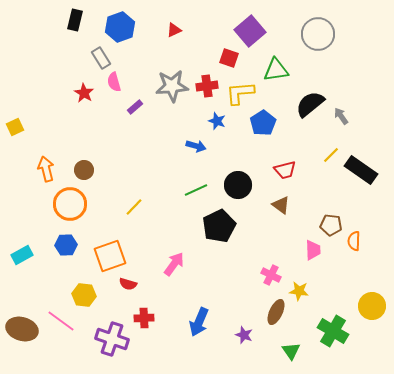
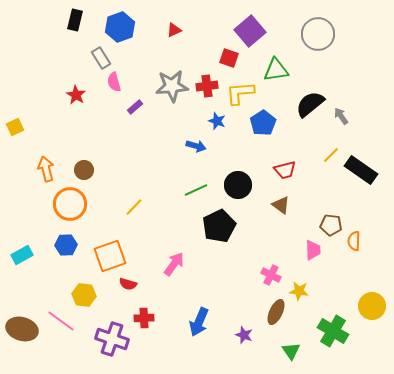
red star at (84, 93): moved 8 px left, 2 px down
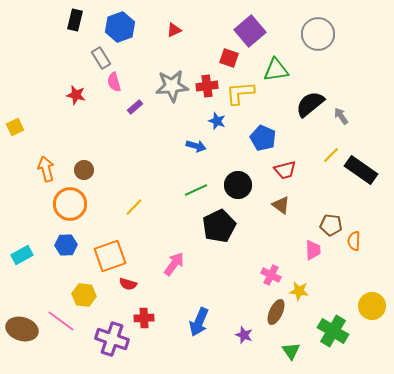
red star at (76, 95): rotated 18 degrees counterclockwise
blue pentagon at (263, 123): moved 15 px down; rotated 15 degrees counterclockwise
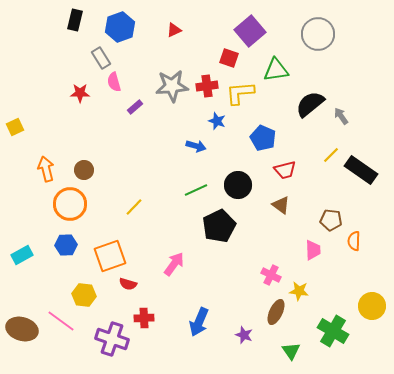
red star at (76, 95): moved 4 px right, 2 px up; rotated 12 degrees counterclockwise
brown pentagon at (331, 225): moved 5 px up
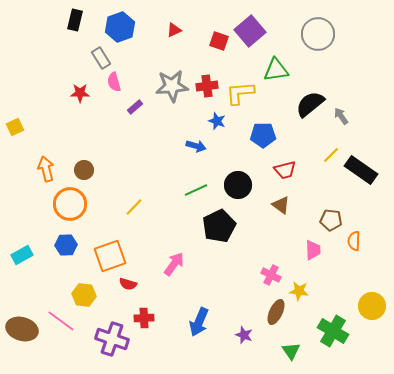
red square at (229, 58): moved 10 px left, 17 px up
blue pentagon at (263, 138): moved 3 px up; rotated 25 degrees counterclockwise
